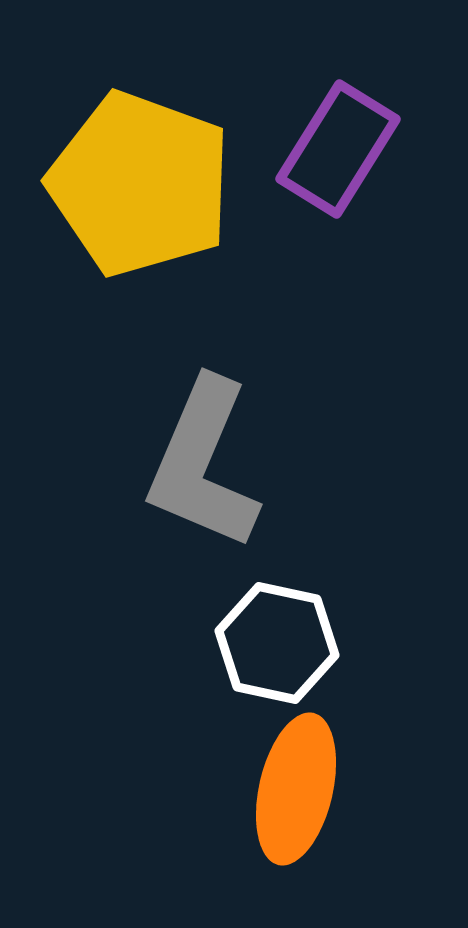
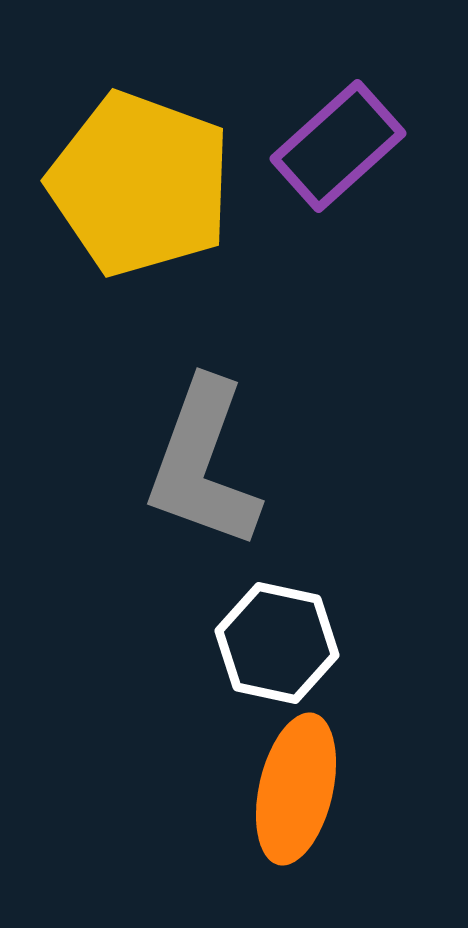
purple rectangle: moved 3 px up; rotated 16 degrees clockwise
gray L-shape: rotated 3 degrees counterclockwise
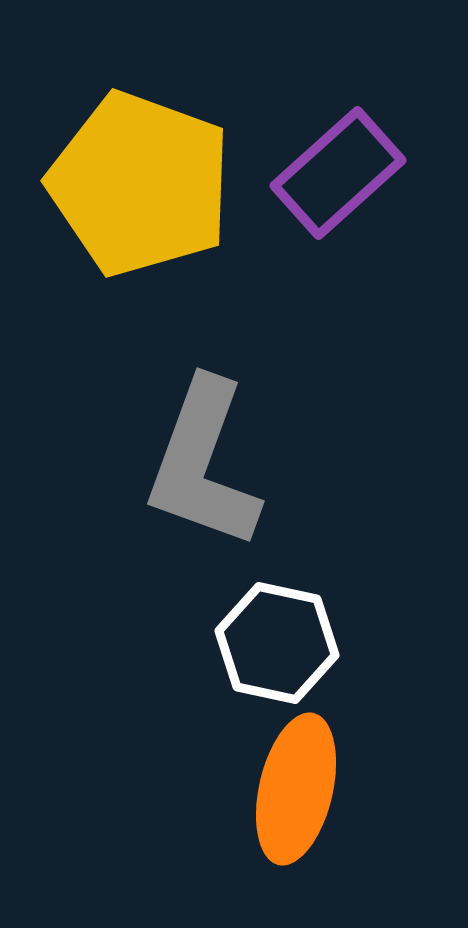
purple rectangle: moved 27 px down
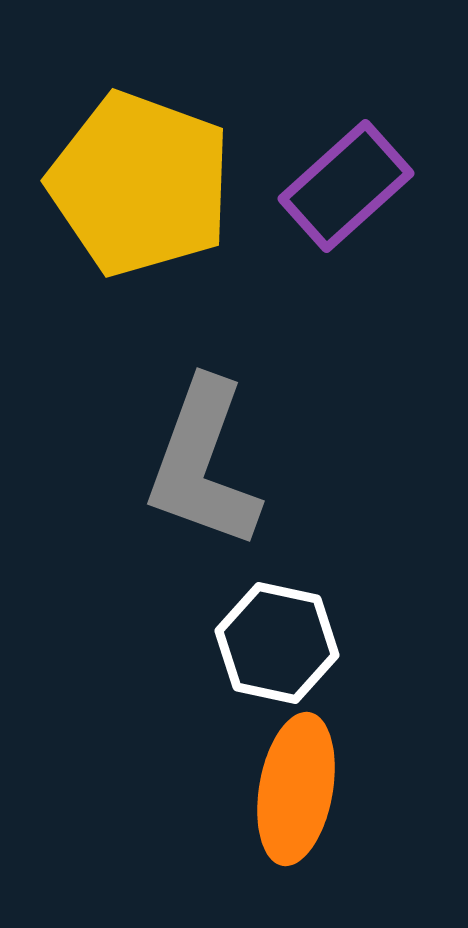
purple rectangle: moved 8 px right, 13 px down
orange ellipse: rotated 3 degrees counterclockwise
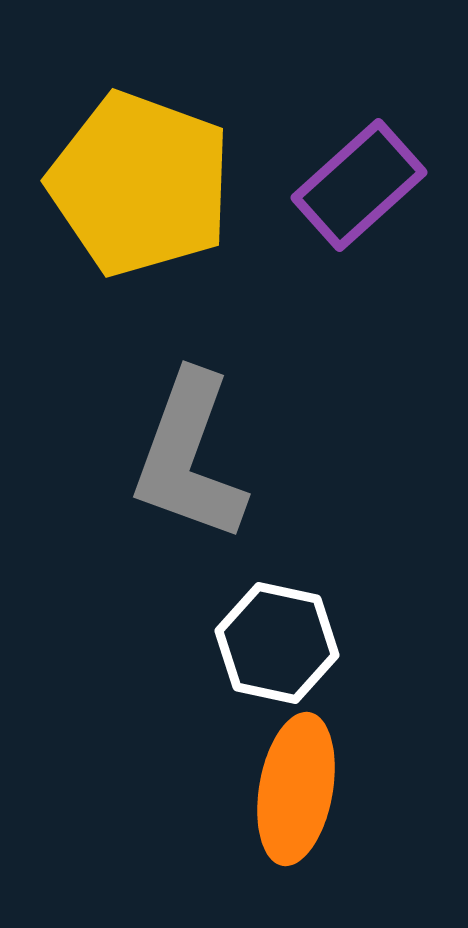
purple rectangle: moved 13 px right, 1 px up
gray L-shape: moved 14 px left, 7 px up
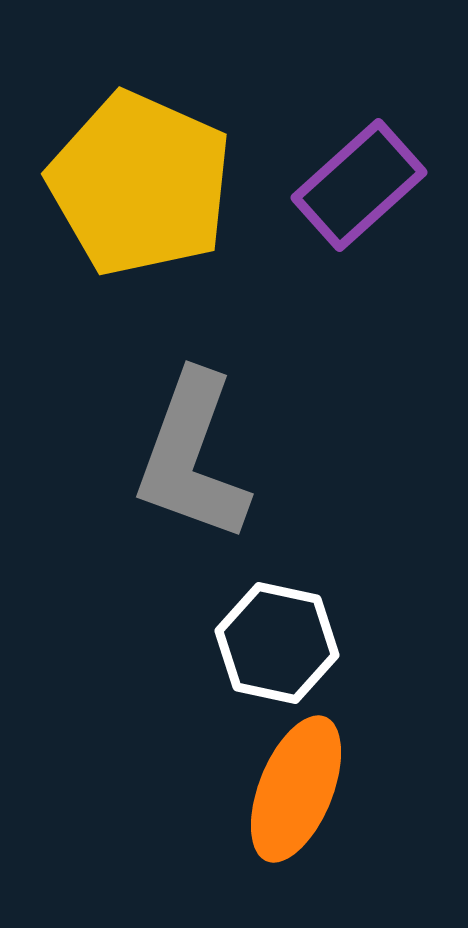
yellow pentagon: rotated 4 degrees clockwise
gray L-shape: moved 3 px right
orange ellipse: rotated 12 degrees clockwise
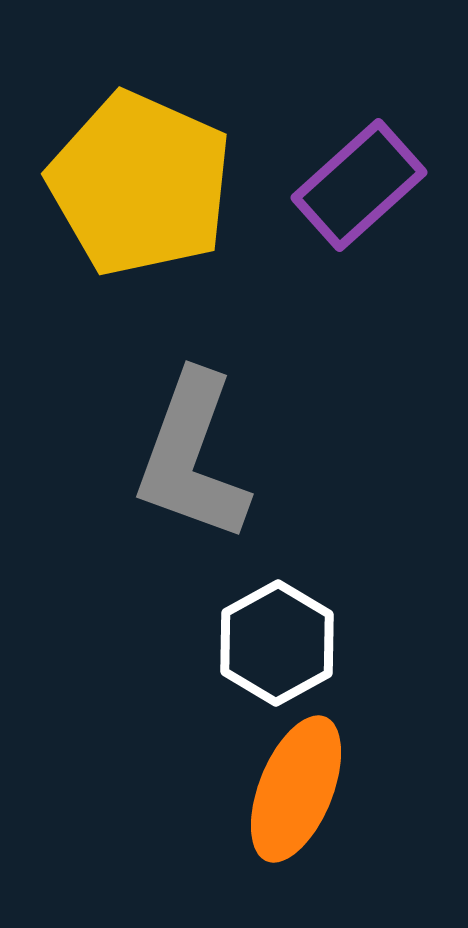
white hexagon: rotated 19 degrees clockwise
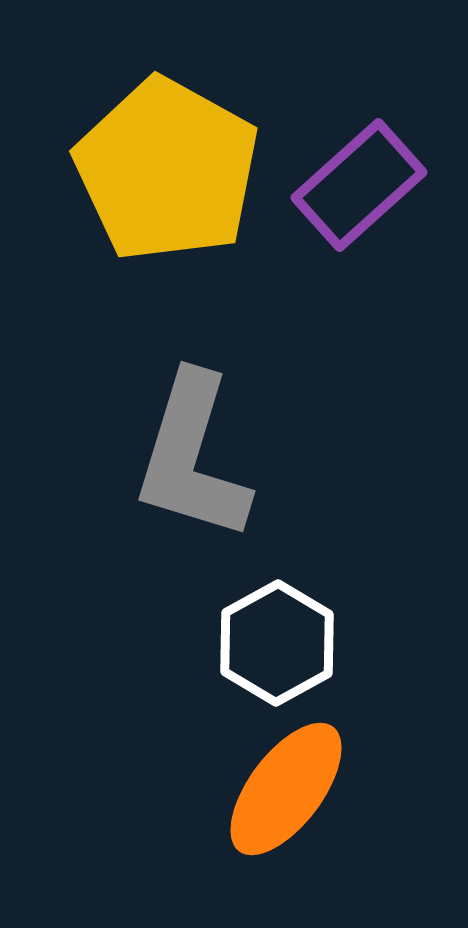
yellow pentagon: moved 27 px right, 14 px up; rotated 5 degrees clockwise
gray L-shape: rotated 3 degrees counterclockwise
orange ellipse: moved 10 px left; rotated 15 degrees clockwise
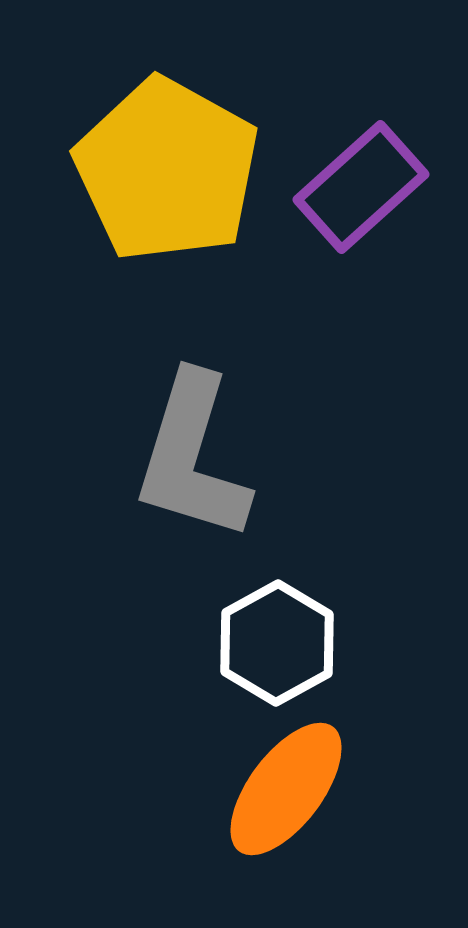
purple rectangle: moved 2 px right, 2 px down
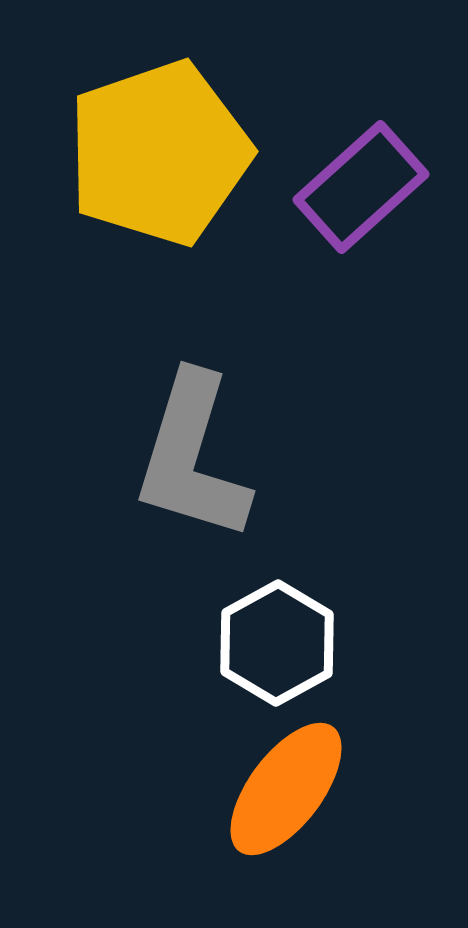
yellow pentagon: moved 8 px left, 17 px up; rotated 24 degrees clockwise
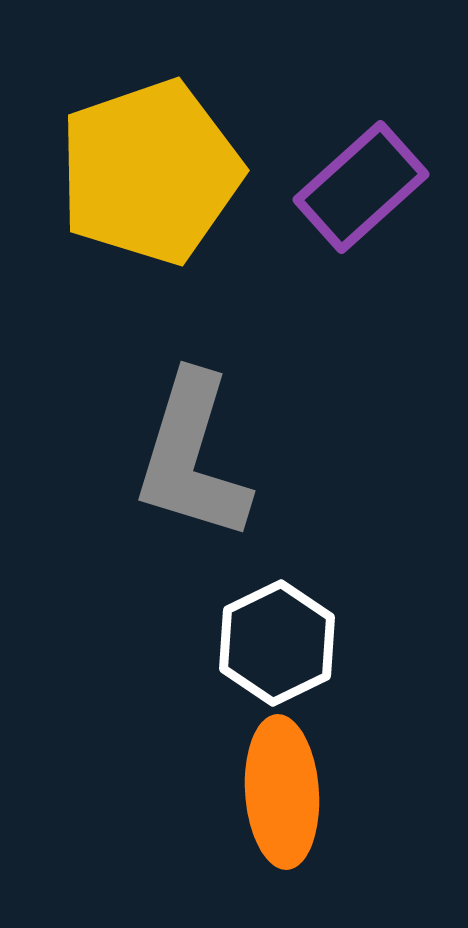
yellow pentagon: moved 9 px left, 19 px down
white hexagon: rotated 3 degrees clockwise
orange ellipse: moved 4 px left, 3 px down; rotated 41 degrees counterclockwise
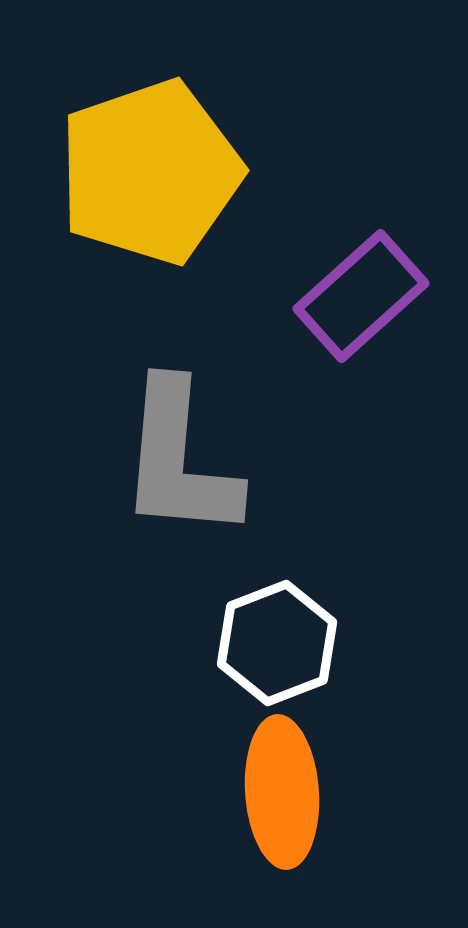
purple rectangle: moved 109 px down
gray L-shape: moved 13 px left, 3 px down; rotated 12 degrees counterclockwise
white hexagon: rotated 5 degrees clockwise
